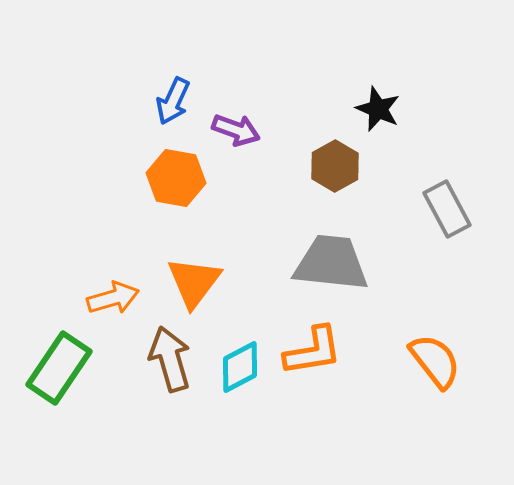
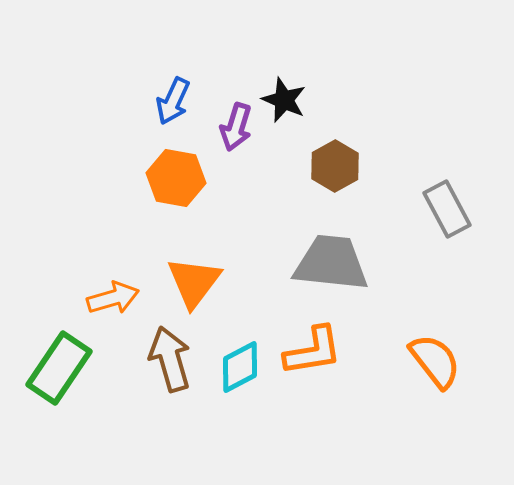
black star: moved 94 px left, 9 px up
purple arrow: moved 3 px up; rotated 87 degrees clockwise
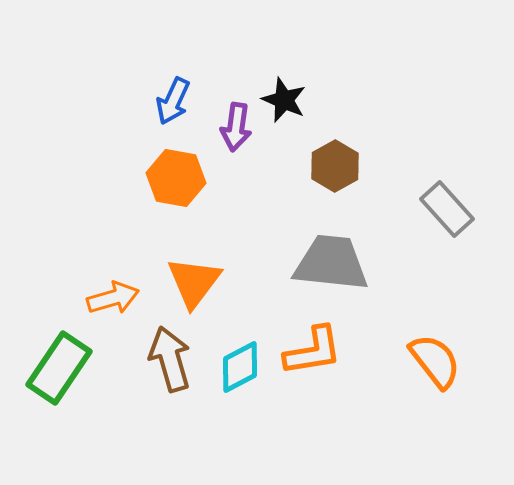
purple arrow: rotated 9 degrees counterclockwise
gray rectangle: rotated 14 degrees counterclockwise
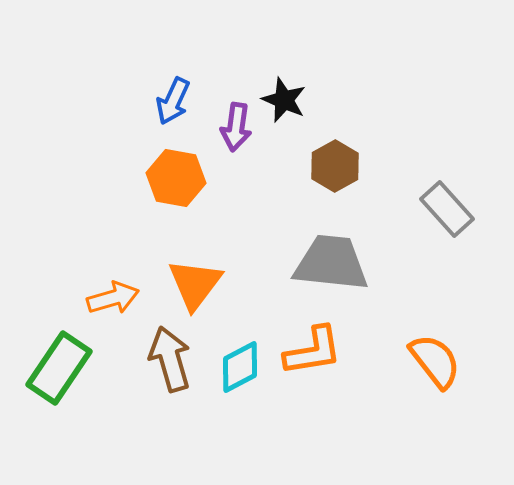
orange triangle: moved 1 px right, 2 px down
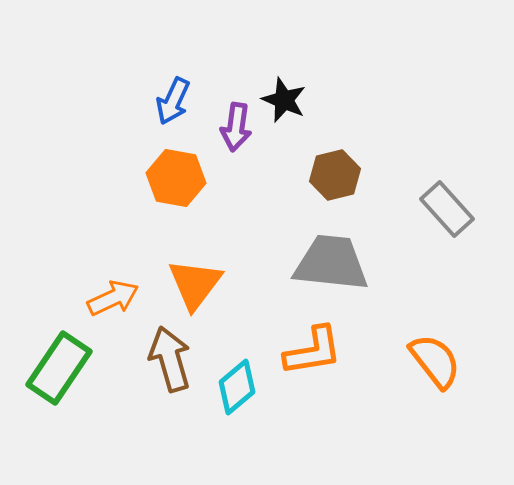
brown hexagon: moved 9 px down; rotated 15 degrees clockwise
orange arrow: rotated 9 degrees counterclockwise
cyan diamond: moved 3 px left, 20 px down; rotated 12 degrees counterclockwise
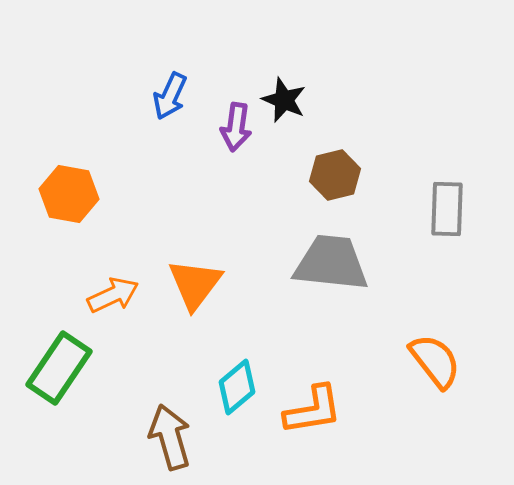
blue arrow: moved 3 px left, 5 px up
orange hexagon: moved 107 px left, 16 px down
gray rectangle: rotated 44 degrees clockwise
orange arrow: moved 3 px up
orange L-shape: moved 59 px down
brown arrow: moved 78 px down
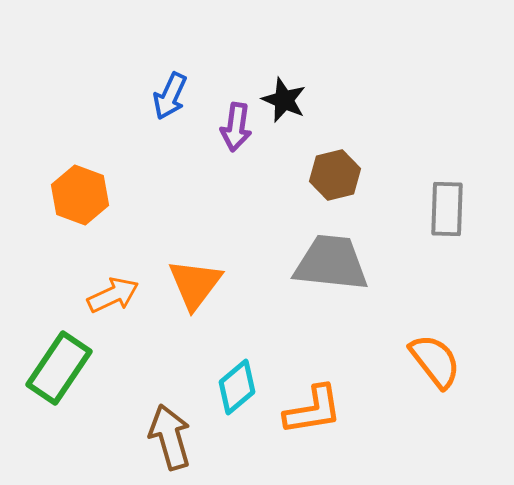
orange hexagon: moved 11 px right, 1 px down; rotated 10 degrees clockwise
